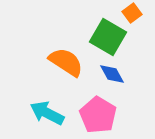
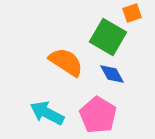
orange square: rotated 18 degrees clockwise
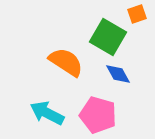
orange square: moved 5 px right, 1 px down
blue diamond: moved 6 px right
pink pentagon: rotated 15 degrees counterclockwise
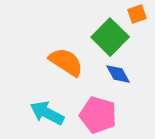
green square: moved 2 px right; rotated 15 degrees clockwise
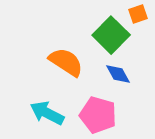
orange square: moved 1 px right
green square: moved 1 px right, 2 px up
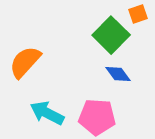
orange semicircle: moved 41 px left; rotated 81 degrees counterclockwise
blue diamond: rotated 8 degrees counterclockwise
pink pentagon: moved 1 px left, 2 px down; rotated 12 degrees counterclockwise
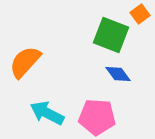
orange square: moved 2 px right; rotated 18 degrees counterclockwise
green square: rotated 24 degrees counterclockwise
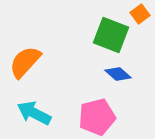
blue diamond: rotated 12 degrees counterclockwise
cyan arrow: moved 13 px left
pink pentagon: rotated 18 degrees counterclockwise
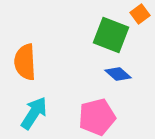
orange semicircle: rotated 45 degrees counterclockwise
cyan arrow: rotated 96 degrees clockwise
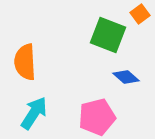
green square: moved 3 px left
blue diamond: moved 8 px right, 3 px down
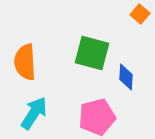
orange square: rotated 12 degrees counterclockwise
green square: moved 16 px left, 18 px down; rotated 6 degrees counterclockwise
blue diamond: rotated 52 degrees clockwise
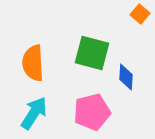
orange semicircle: moved 8 px right, 1 px down
pink pentagon: moved 5 px left, 5 px up
